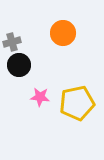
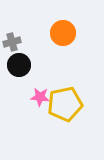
yellow pentagon: moved 12 px left, 1 px down
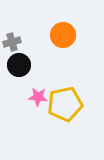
orange circle: moved 2 px down
pink star: moved 2 px left
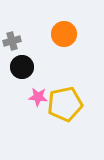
orange circle: moved 1 px right, 1 px up
gray cross: moved 1 px up
black circle: moved 3 px right, 2 px down
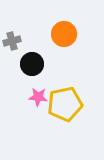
black circle: moved 10 px right, 3 px up
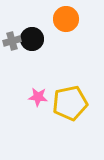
orange circle: moved 2 px right, 15 px up
black circle: moved 25 px up
yellow pentagon: moved 5 px right, 1 px up
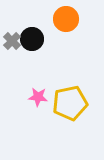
gray cross: rotated 30 degrees counterclockwise
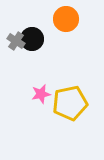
gray cross: moved 4 px right; rotated 12 degrees counterclockwise
pink star: moved 3 px right, 3 px up; rotated 18 degrees counterclockwise
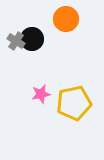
yellow pentagon: moved 4 px right
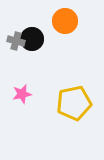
orange circle: moved 1 px left, 2 px down
gray cross: rotated 18 degrees counterclockwise
pink star: moved 19 px left
